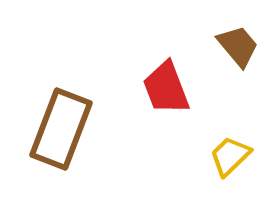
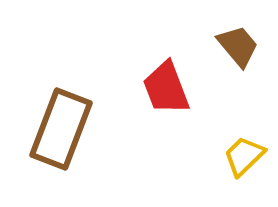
yellow trapezoid: moved 14 px right
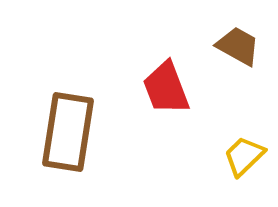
brown trapezoid: rotated 21 degrees counterclockwise
brown rectangle: moved 7 px right, 3 px down; rotated 12 degrees counterclockwise
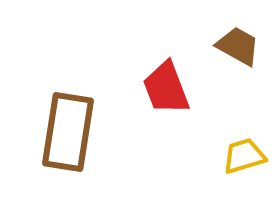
yellow trapezoid: rotated 27 degrees clockwise
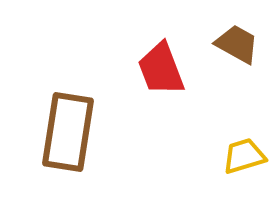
brown trapezoid: moved 1 px left, 2 px up
red trapezoid: moved 5 px left, 19 px up
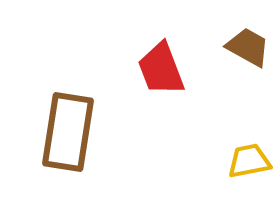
brown trapezoid: moved 11 px right, 3 px down
yellow trapezoid: moved 5 px right, 5 px down; rotated 6 degrees clockwise
